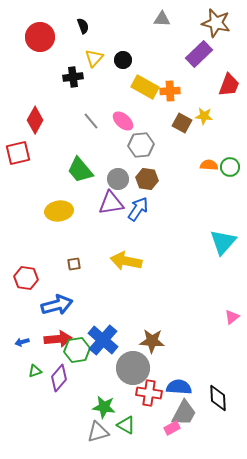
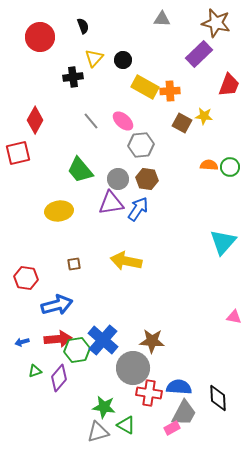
pink triangle at (232, 317): moved 2 px right; rotated 49 degrees clockwise
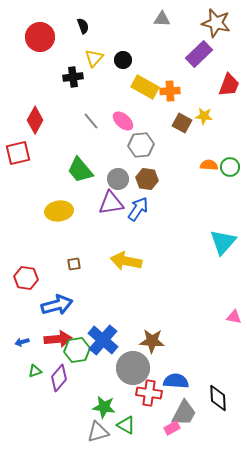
blue semicircle at (179, 387): moved 3 px left, 6 px up
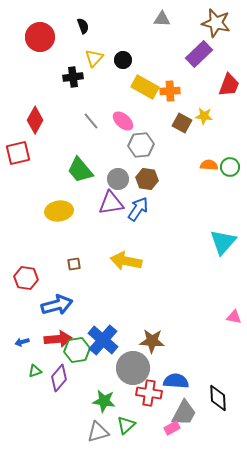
green star at (104, 407): moved 6 px up
green triangle at (126, 425): rotated 48 degrees clockwise
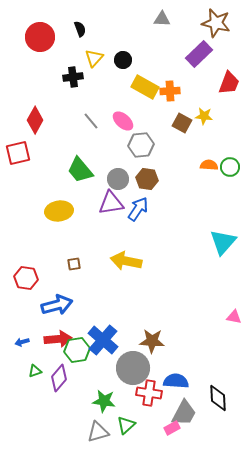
black semicircle at (83, 26): moved 3 px left, 3 px down
red trapezoid at (229, 85): moved 2 px up
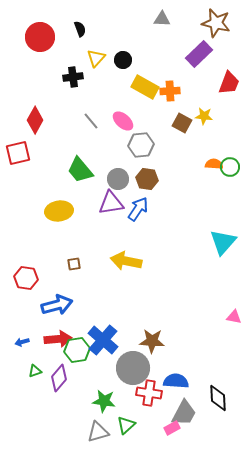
yellow triangle at (94, 58): moved 2 px right
orange semicircle at (209, 165): moved 5 px right, 1 px up
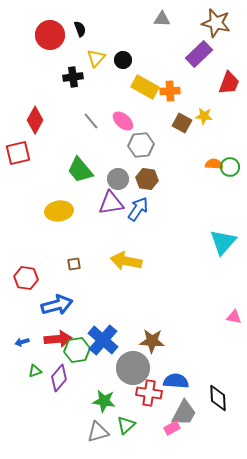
red circle at (40, 37): moved 10 px right, 2 px up
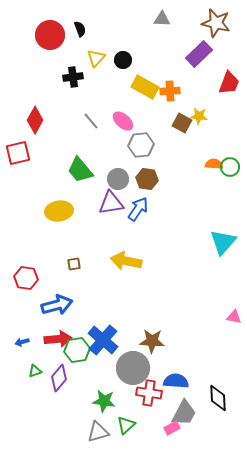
yellow star at (204, 116): moved 5 px left
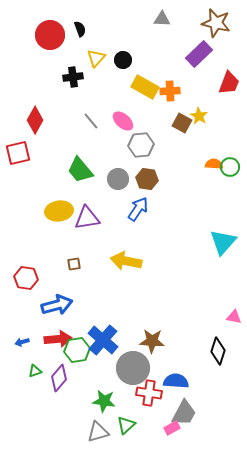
yellow star at (199, 116): rotated 24 degrees clockwise
purple triangle at (111, 203): moved 24 px left, 15 px down
black diamond at (218, 398): moved 47 px up; rotated 20 degrees clockwise
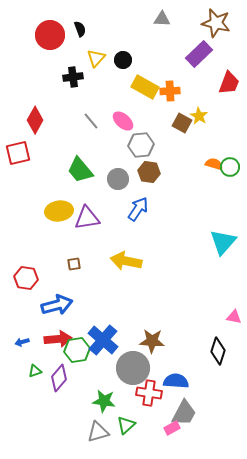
orange semicircle at (214, 164): rotated 12 degrees clockwise
brown hexagon at (147, 179): moved 2 px right, 7 px up
